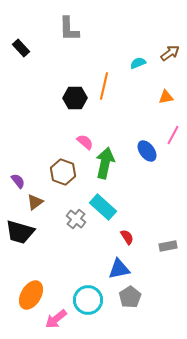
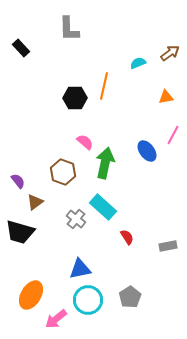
blue triangle: moved 39 px left
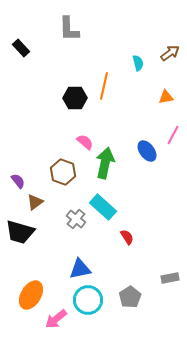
cyan semicircle: rotated 98 degrees clockwise
gray rectangle: moved 2 px right, 32 px down
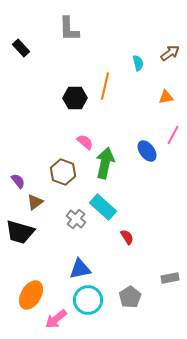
orange line: moved 1 px right
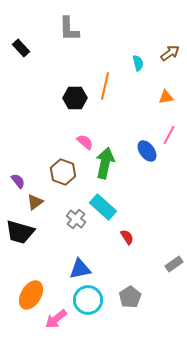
pink line: moved 4 px left
gray rectangle: moved 4 px right, 14 px up; rotated 24 degrees counterclockwise
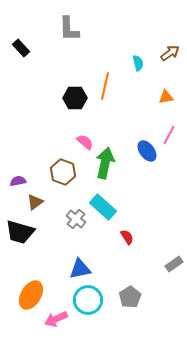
purple semicircle: rotated 63 degrees counterclockwise
pink arrow: rotated 15 degrees clockwise
